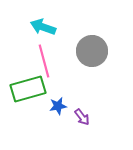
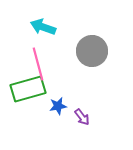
pink line: moved 6 px left, 3 px down
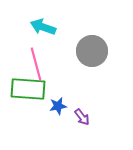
pink line: moved 2 px left
green rectangle: rotated 20 degrees clockwise
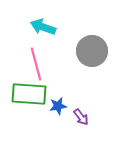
green rectangle: moved 1 px right, 5 px down
purple arrow: moved 1 px left
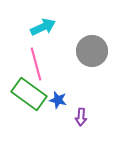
cyan arrow: rotated 135 degrees clockwise
green rectangle: rotated 32 degrees clockwise
blue star: moved 6 px up; rotated 24 degrees clockwise
purple arrow: rotated 42 degrees clockwise
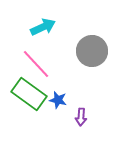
pink line: rotated 28 degrees counterclockwise
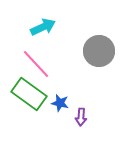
gray circle: moved 7 px right
blue star: moved 2 px right, 3 px down
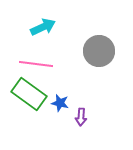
pink line: rotated 40 degrees counterclockwise
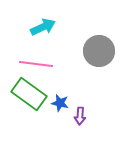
purple arrow: moved 1 px left, 1 px up
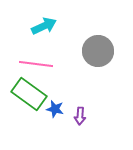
cyan arrow: moved 1 px right, 1 px up
gray circle: moved 1 px left
blue star: moved 5 px left, 6 px down
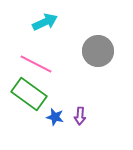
cyan arrow: moved 1 px right, 4 px up
pink line: rotated 20 degrees clockwise
blue star: moved 8 px down
